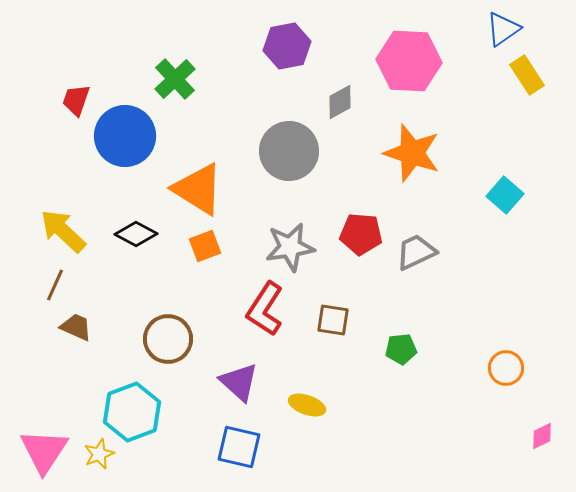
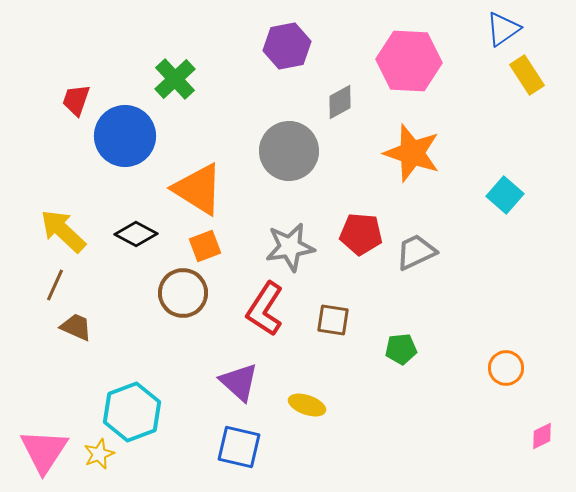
brown circle: moved 15 px right, 46 px up
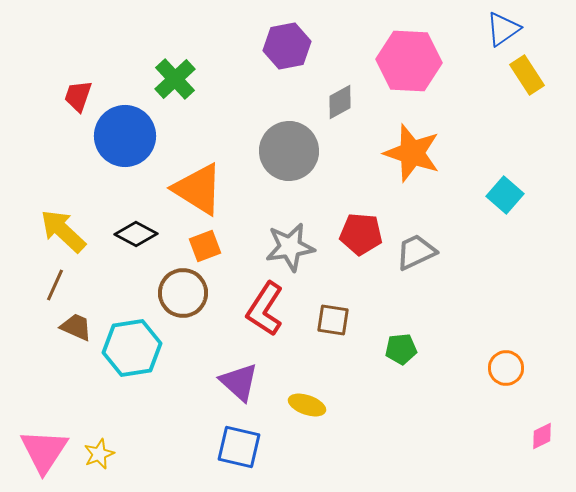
red trapezoid: moved 2 px right, 4 px up
cyan hexagon: moved 64 px up; rotated 12 degrees clockwise
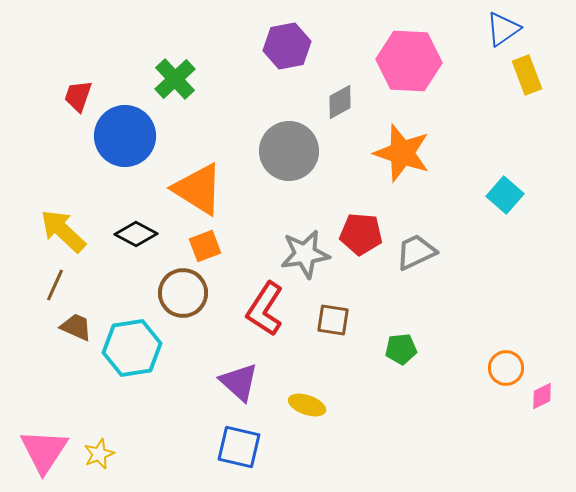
yellow rectangle: rotated 12 degrees clockwise
orange star: moved 10 px left
gray star: moved 15 px right, 7 px down
pink diamond: moved 40 px up
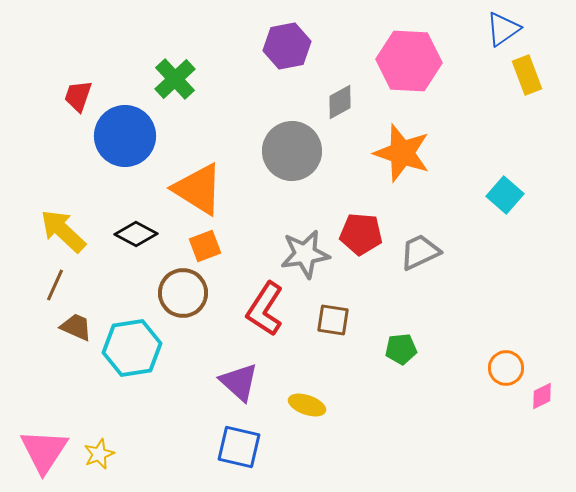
gray circle: moved 3 px right
gray trapezoid: moved 4 px right
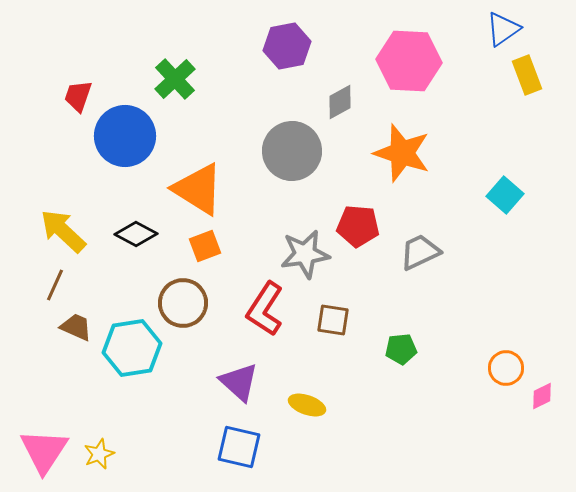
red pentagon: moved 3 px left, 8 px up
brown circle: moved 10 px down
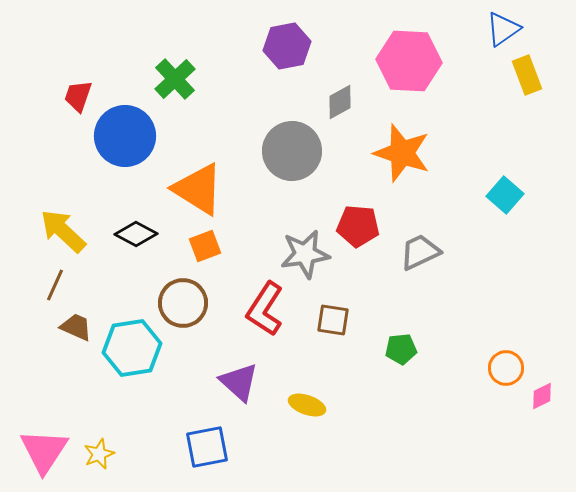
blue square: moved 32 px left; rotated 24 degrees counterclockwise
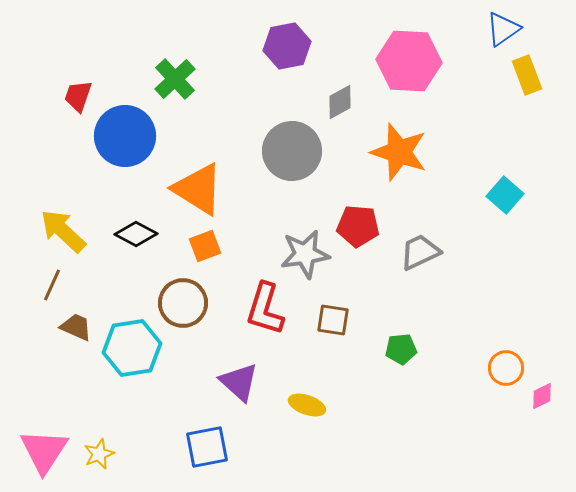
orange star: moved 3 px left, 1 px up
brown line: moved 3 px left
red L-shape: rotated 16 degrees counterclockwise
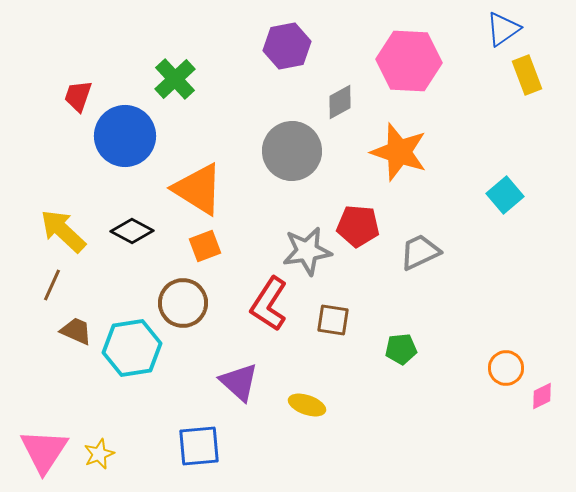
cyan square: rotated 9 degrees clockwise
black diamond: moved 4 px left, 3 px up
gray star: moved 2 px right, 3 px up
red L-shape: moved 4 px right, 5 px up; rotated 16 degrees clockwise
brown trapezoid: moved 4 px down
blue square: moved 8 px left, 1 px up; rotated 6 degrees clockwise
